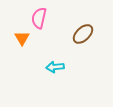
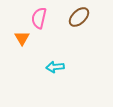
brown ellipse: moved 4 px left, 17 px up
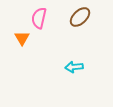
brown ellipse: moved 1 px right
cyan arrow: moved 19 px right
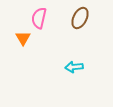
brown ellipse: moved 1 px down; rotated 20 degrees counterclockwise
orange triangle: moved 1 px right
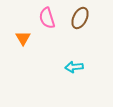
pink semicircle: moved 8 px right; rotated 30 degrees counterclockwise
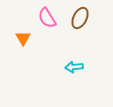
pink semicircle: rotated 15 degrees counterclockwise
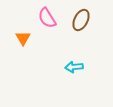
brown ellipse: moved 1 px right, 2 px down
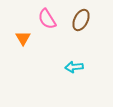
pink semicircle: moved 1 px down
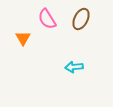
brown ellipse: moved 1 px up
